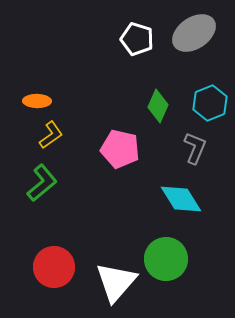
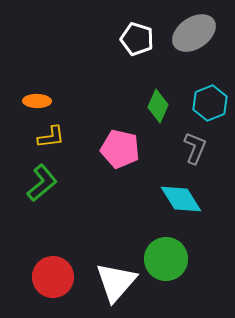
yellow L-shape: moved 2 px down; rotated 28 degrees clockwise
red circle: moved 1 px left, 10 px down
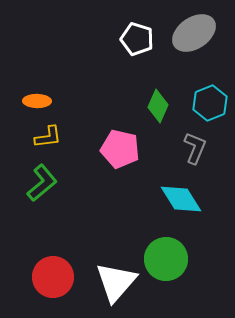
yellow L-shape: moved 3 px left
